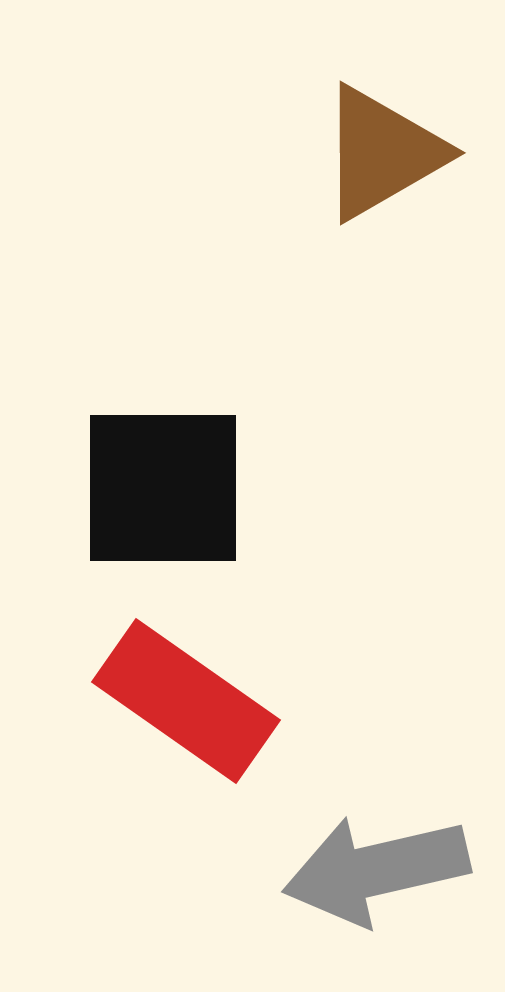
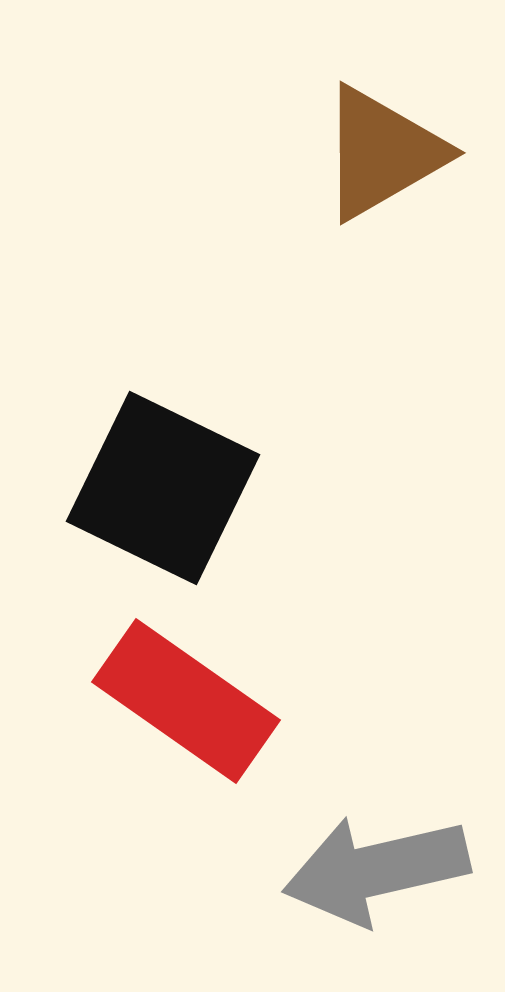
black square: rotated 26 degrees clockwise
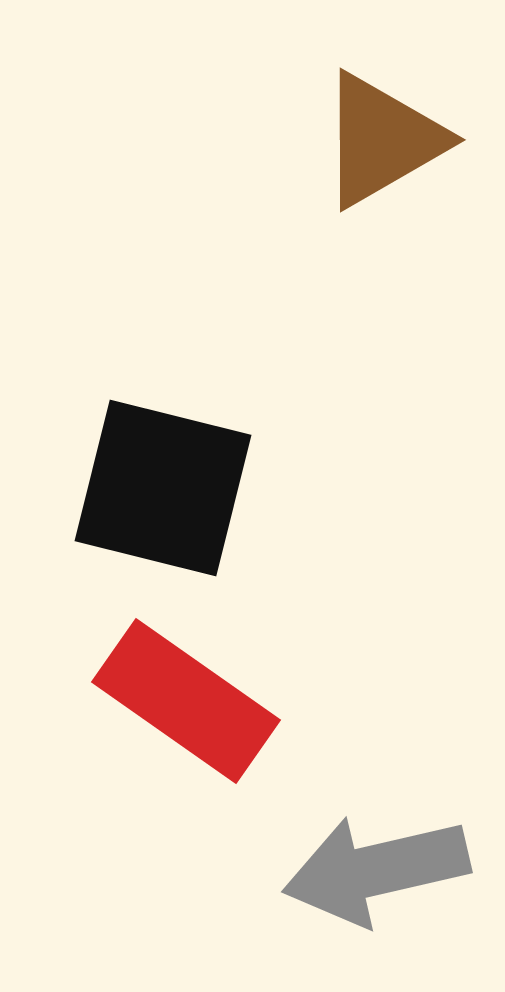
brown triangle: moved 13 px up
black square: rotated 12 degrees counterclockwise
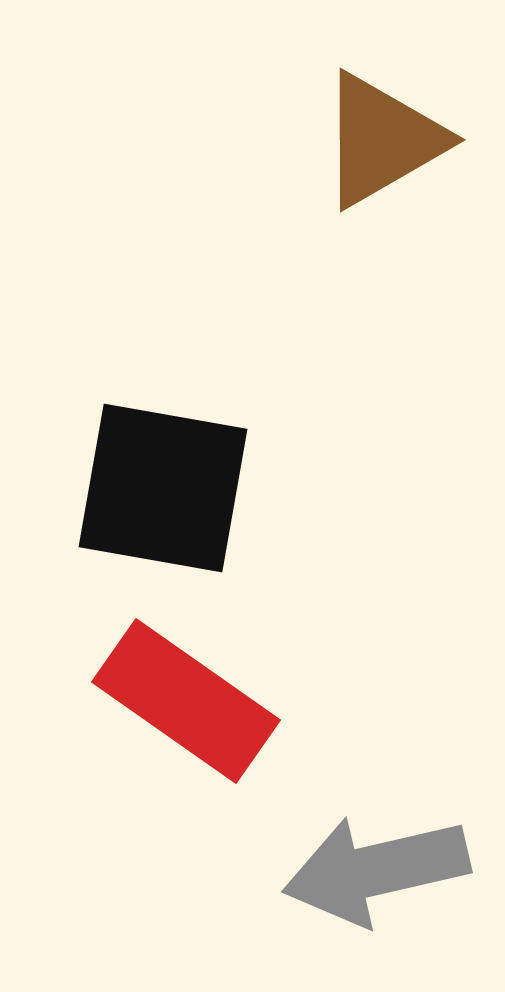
black square: rotated 4 degrees counterclockwise
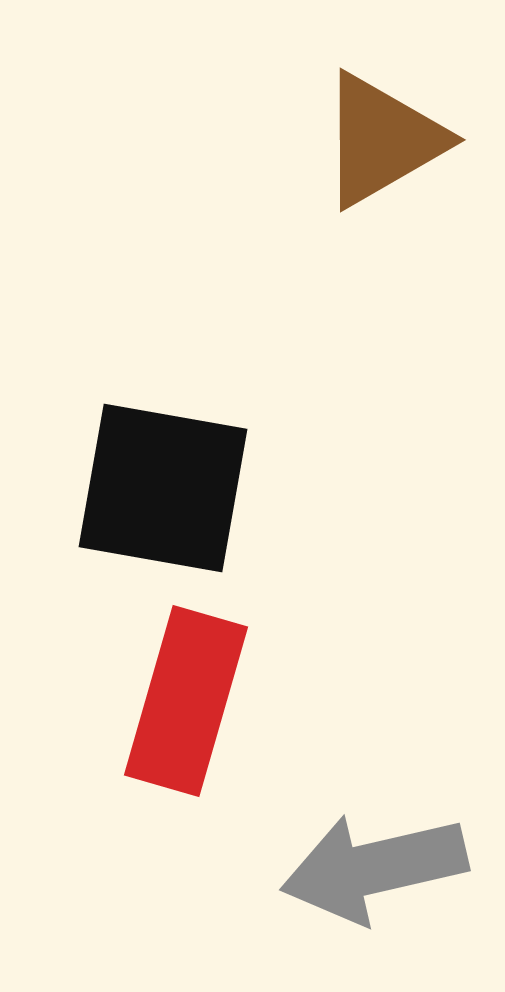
red rectangle: rotated 71 degrees clockwise
gray arrow: moved 2 px left, 2 px up
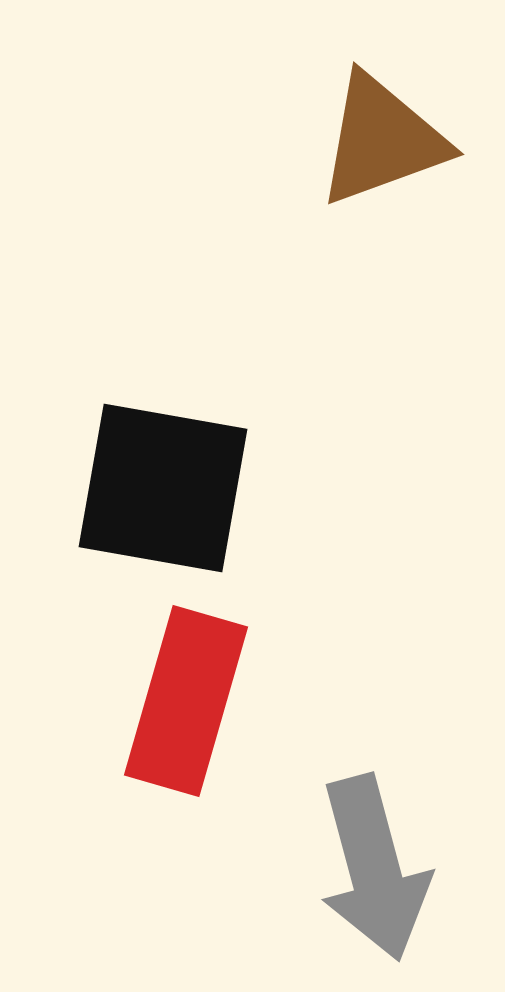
brown triangle: rotated 10 degrees clockwise
gray arrow: rotated 92 degrees counterclockwise
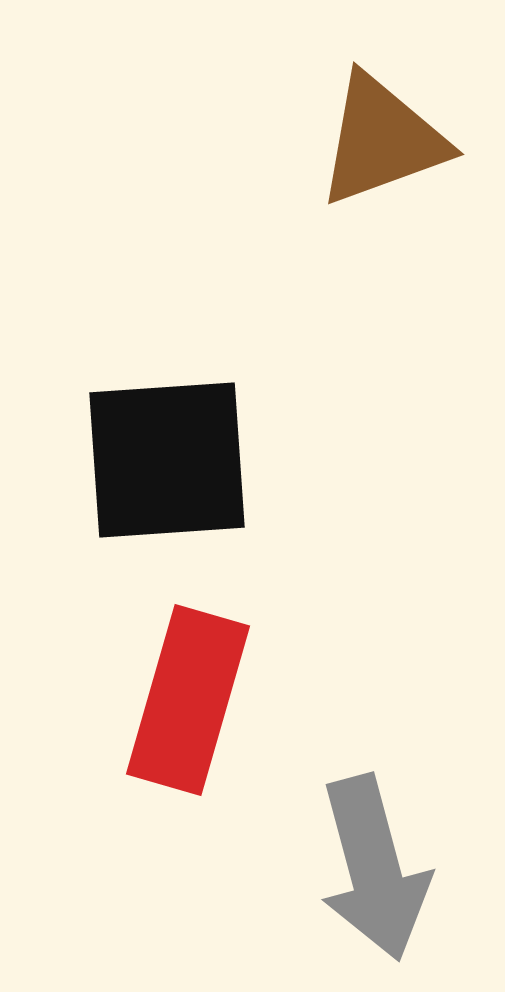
black square: moved 4 px right, 28 px up; rotated 14 degrees counterclockwise
red rectangle: moved 2 px right, 1 px up
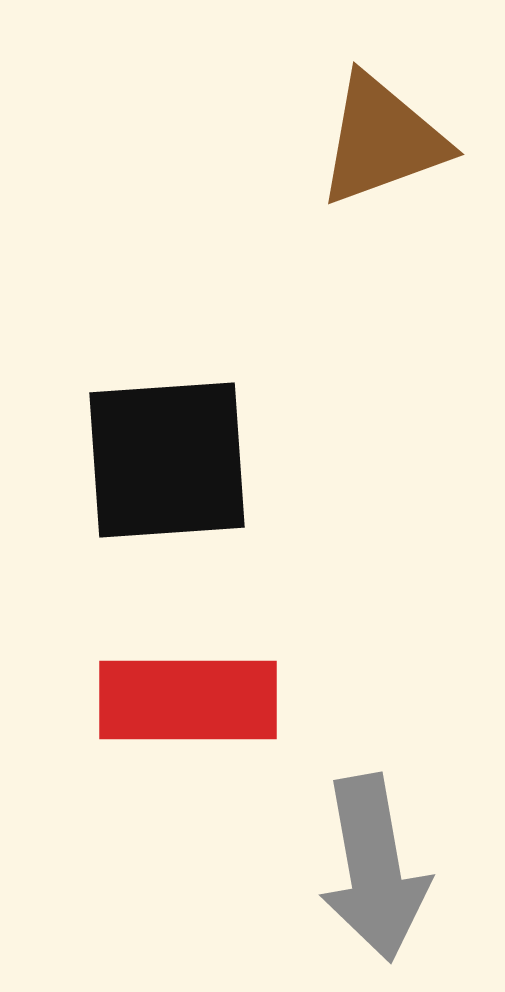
red rectangle: rotated 74 degrees clockwise
gray arrow: rotated 5 degrees clockwise
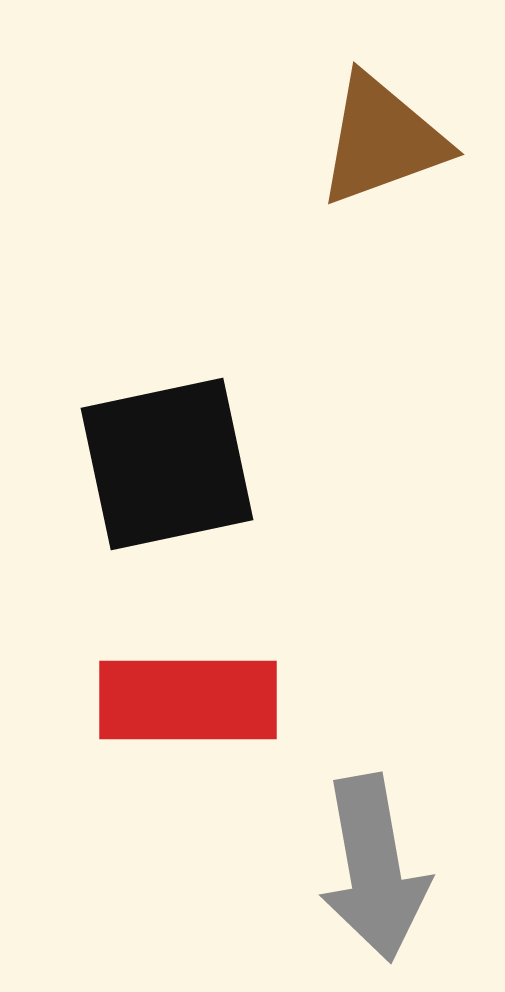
black square: moved 4 px down; rotated 8 degrees counterclockwise
